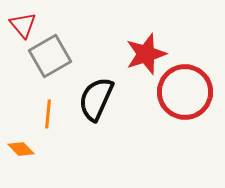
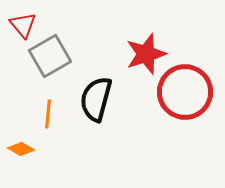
black semicircle: rotated 9 degrees counterclockwise
orange diamond: rotated 16 degrees counterclockwise
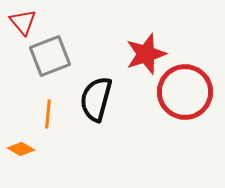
red triangle: moved 3 px up
gray square: rotated 9 degrees clockwise
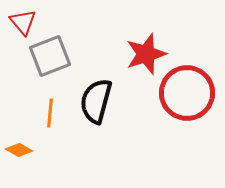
red circle: moved 2 px right, 1 px down
black semicircle: moved 2 px down
orange line: moved 2 px right, 1 px up
orange diamond: moved 2 px left, 1 px down
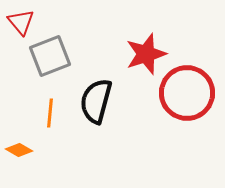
red triangle: moved 2 px left
